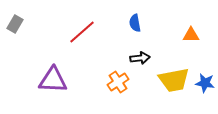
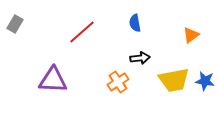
orange triangle: rotated 36 degrees counterclockwise
blue star: moved 2 px up
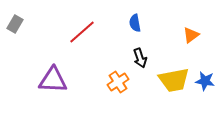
black arrow: rotated 78 degrees clockwise
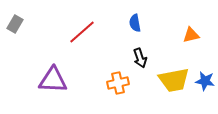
orange triangle: rotated 24 degrees clockwise
orange cross: moved 1 px down; rotated 20 degrees clockwise
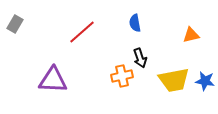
orange cross: moved 4 px right, 7 px up
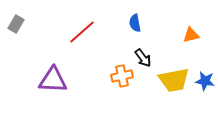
gray rectangle: moved 1 px right
black arrow: moved 3 px right; rotated 18 degrees counterclockwise
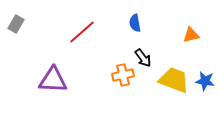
orange cross: moved 1 px right, 1 px up
yellow trapezoid: rotated 148 degrees counterclockwise
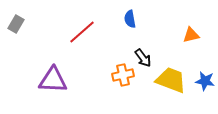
blue semicircle: moved 5 px left, 4 px up
yellow trapezoid: moved 3 px left
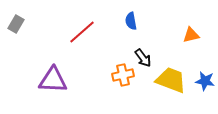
blue semicircle: moved 1 px right, 2 px down
